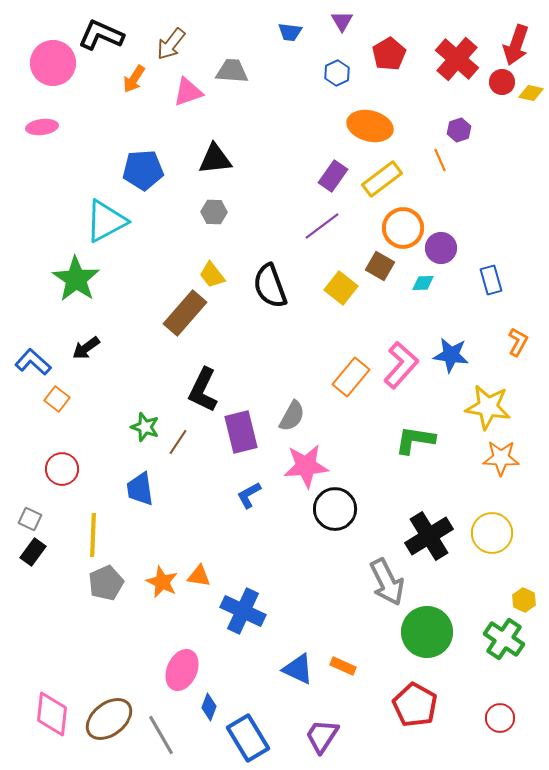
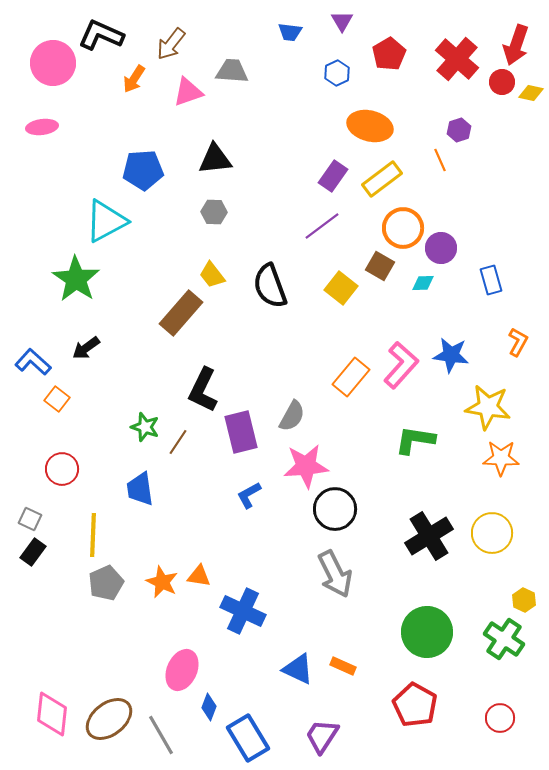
brown rectangle at (185, 313): moved 4 px left
gray arrow at (387, 582): moved 52 px left, 8 px up
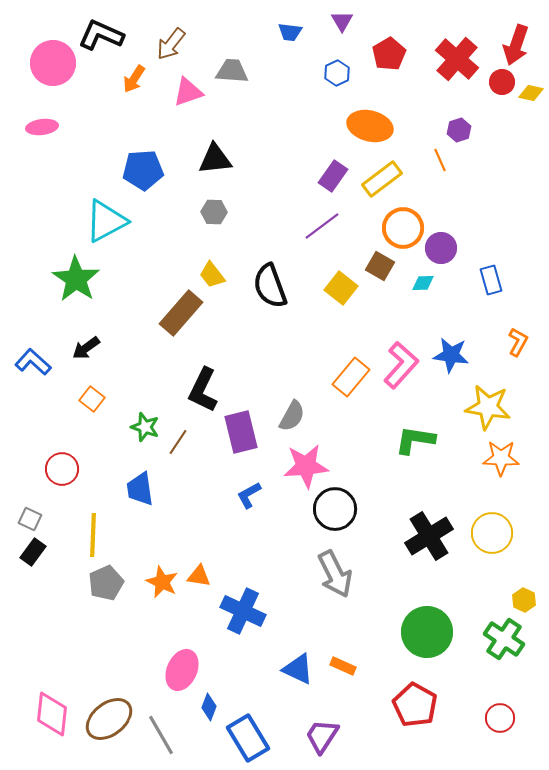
orange square at (57, 399): moved 35 px right
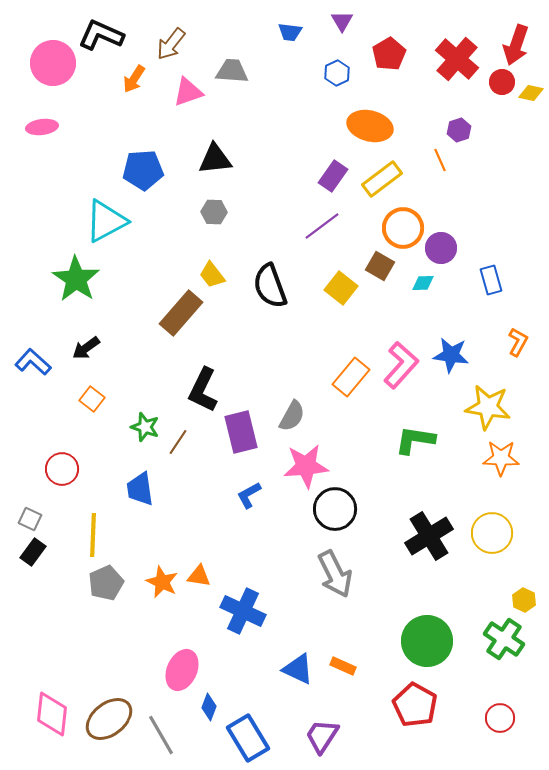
green circle at (427, 632): moved 9 px down
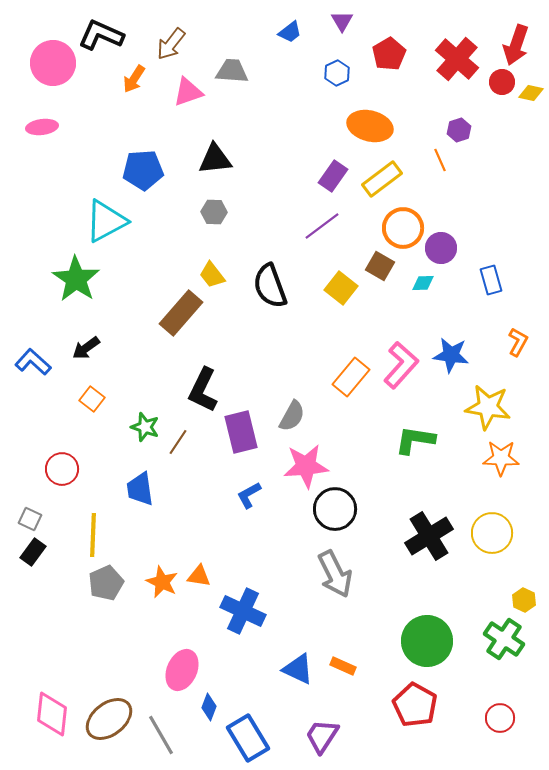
blue trapezoid at (290, 32): rotated 45 degrees counterclockwise
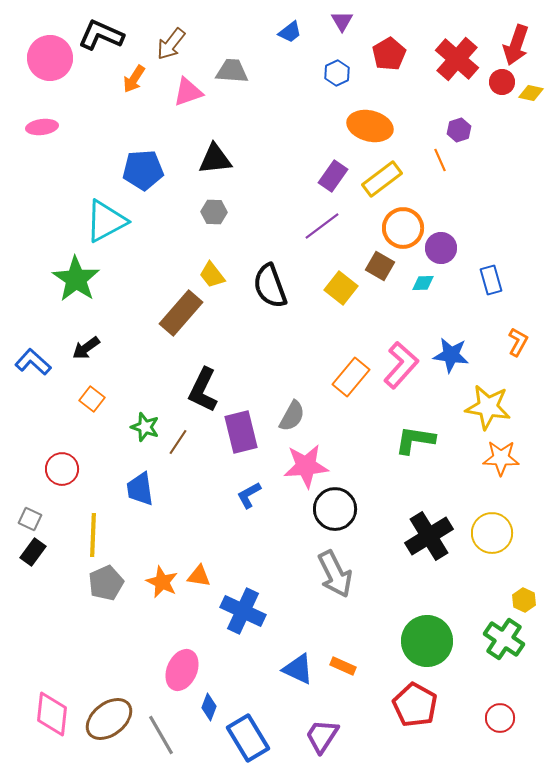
pink circle at (53, 63): moved 3 px left, 5 px up
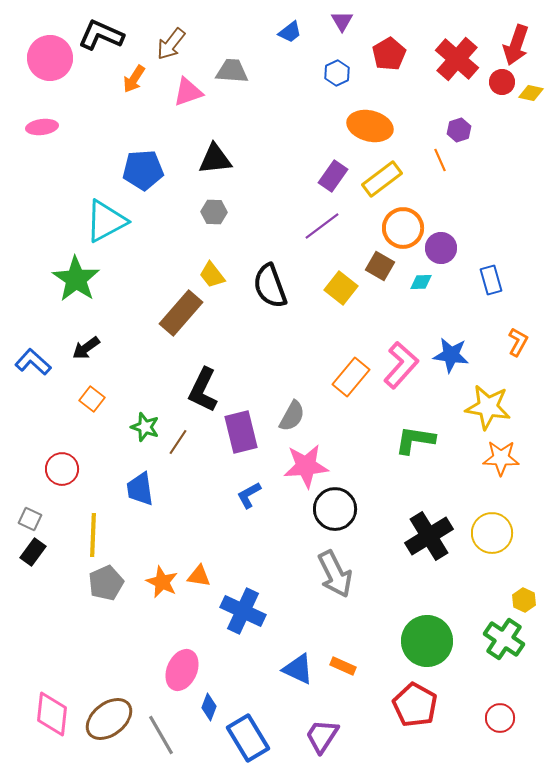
cyan diamond at (423, 283): moved 2 px left, 1 px up
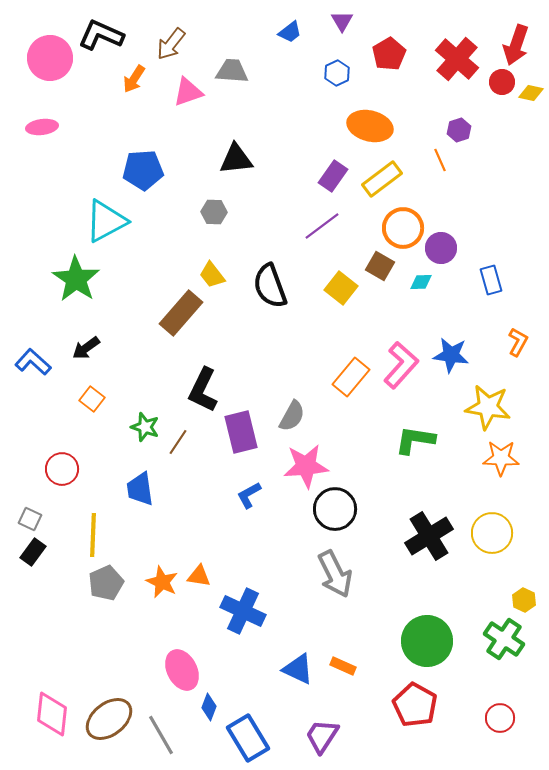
black triangle at (215, 159): moved 21 px right
pink ellipse at (182, 670): rotated 51 degrees counterclockwise
